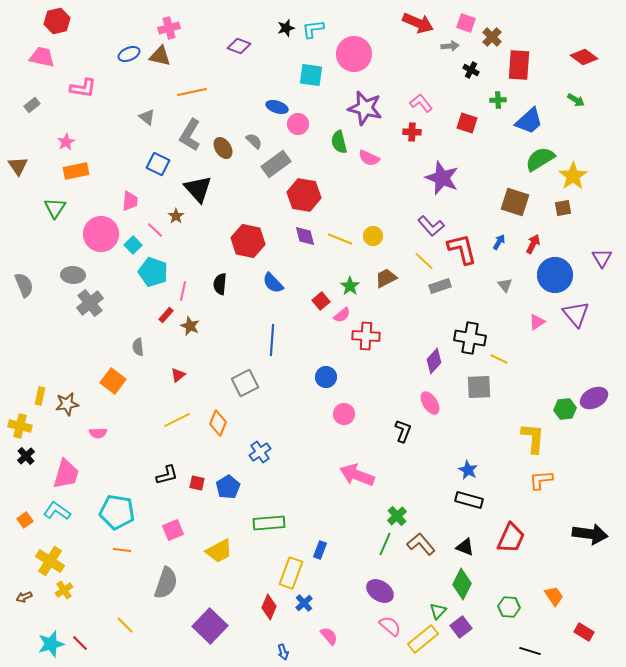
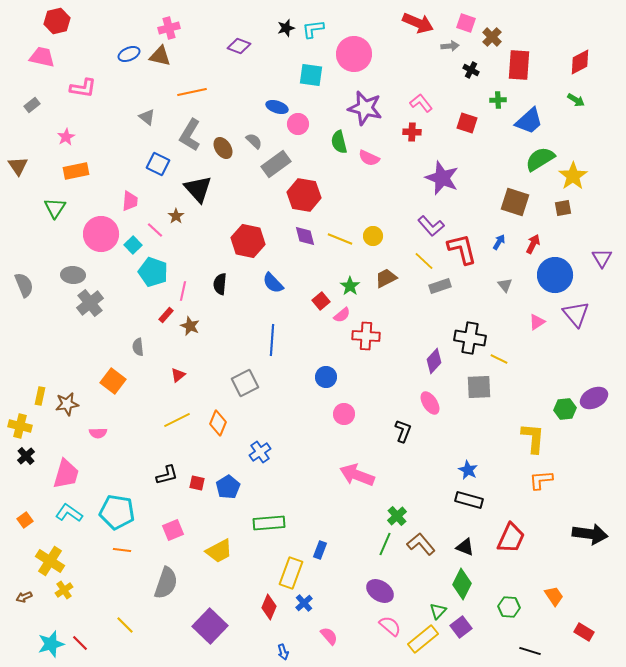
red diamond at (584, 57): moved 4 px left, 5 px down; rotated 64 degrees counterclockwise
pink star at (66, 142): moved 5 px up
cyan L-shape at (57, 511): moved 12 px right, 2 px down
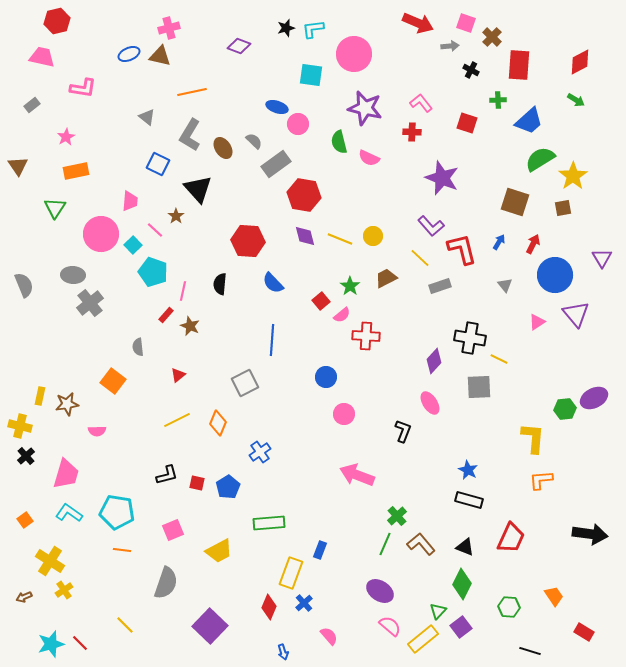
red hexagon at (248, 241): rotated 8 degrees counterclockwise
yellow line at (424, 261): moved 4 px left, 3 px up
pink semicircle at (98, 433): moved 1 px left, 2 px up
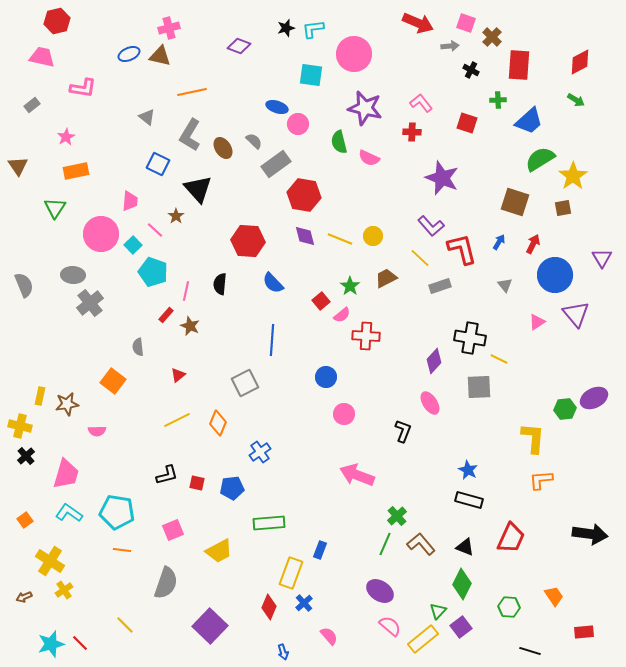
pink line at (183, 291): moved 3 px right
blue pentagon at (228, 487): moved 4 px right, 1 px down; rotated 25 degrees clockwise
red rectangle at (584, 632): rotated 36 degrees counterclockwise
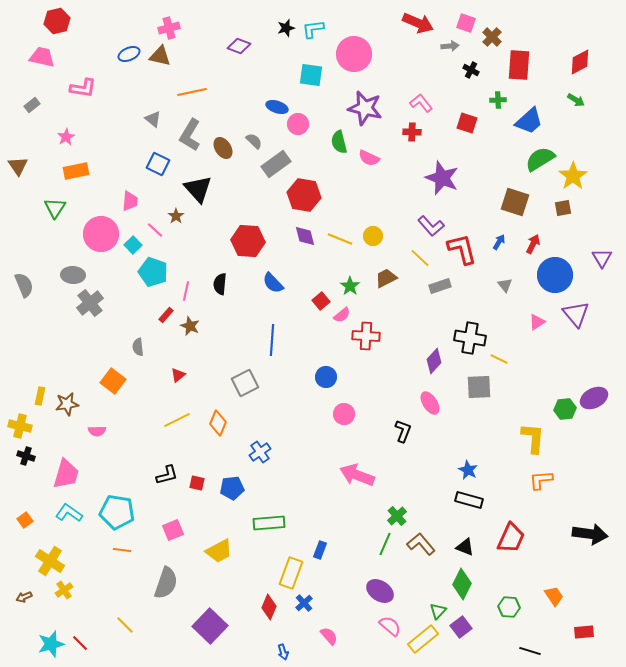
gray triangle at (147, 117): moved 6 px right, 2 px down
black cross at (26, 456): rotated 30 degrees counterclockwise
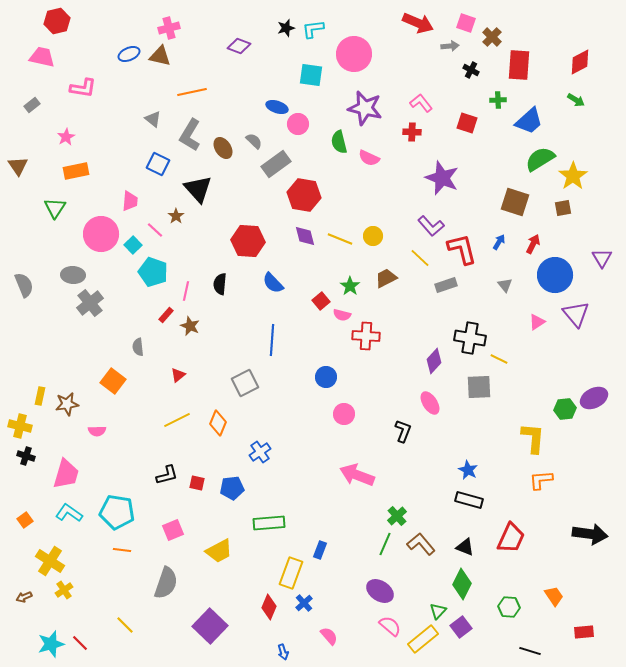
gray rectangle at (440, 286): moved 6 px right, 1 px up
pink semicircle at (342, 315): rotated 54 degrees clockwise
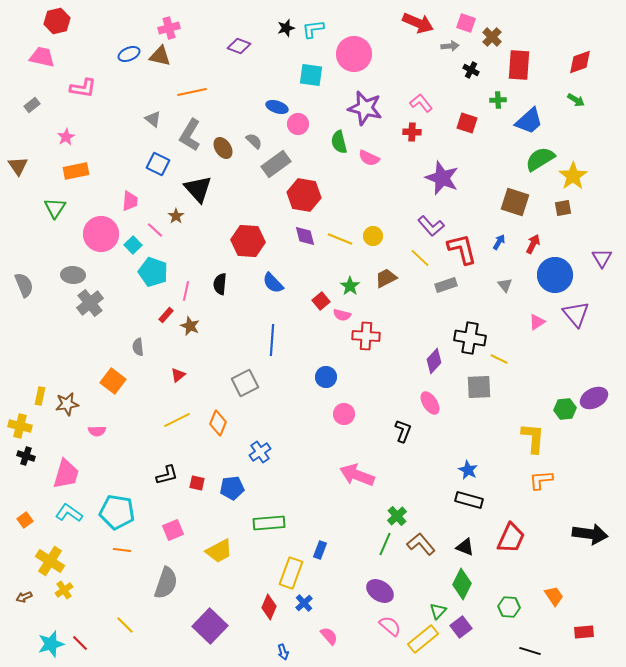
red diamond at (580, 62): rotated 8 degrees clockwise
